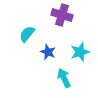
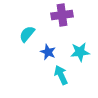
purple cross: rotated 25 degrees counterclockwise
cyan star: rotated 12 degrees clockwise
cyan arrow: moved 3 px left, 3 px up
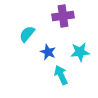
purple cross: moved 1 px right, 1 px down
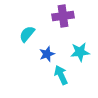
blue star: moved 1 px left, 2 px down; rotated 28 degrees clockwise
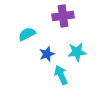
cyan semicircle: rotated 24 degrees clockwise
cyan star: moved 3 px left
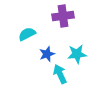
cyan star: moved 2 px down
cyan arrow: moved 1 px left, 1 px up
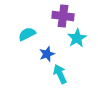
purple cross: rotated 15 degrees clockwise
cyan star: moved 16 px up; rotated 24 degrees counterclockwise
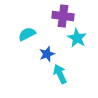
cyan star: rotated 12 degrees counterclockwise
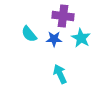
cyan semicircle: moved 2 px right; rotated 102 degrees counterclockwise
cyan star: moved 4 px right
blue star: moved 7 px right, 15 px up; rotated 21 degrees clockwise
